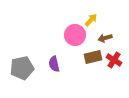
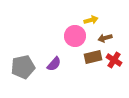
yellow arrow: rotated 32 degrees clockwise
pink circle: moved 1 px down
purple semicircle: rotated 126 degrees counterclockwise
gray pentagon: moved 1 px right, 1 px up
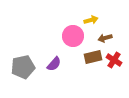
pink circle: moved 2 px left
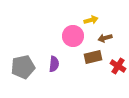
red cross: moved 4 px right, 6 px down
purple semicircle: rotated 35 degrees counterclockwise
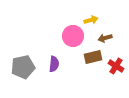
red cross: moved 2 px left
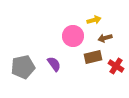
yellow arrow: moved 3 px right
purple semicircle: rotated 42 degrees counterclockwise
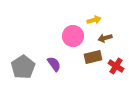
gray pentagon: rotated 20 degrees counterclockwise
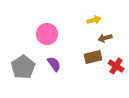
pink circle: moved 26 px left, 2 px up
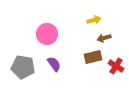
brown arrow: moved 1 px left
gray pentagon: rotated 30 degrees counterclockwise
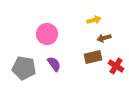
gray pentagon: moved 1 px right, 1 px down
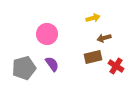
yellow arrow: moved 1 px left, 2 px up
purple semicircle: moved 2 px left
gray pentagon: rotated 25 degrees counterclockwise
